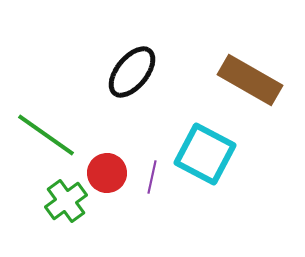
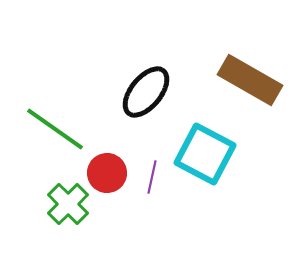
black ellipse: moved 14 px right, 20 px down
green line: moved 9 px right, 6 px up
green cross: moved 2 px right, 3 px down; rotated 9 degrees counterclockwise
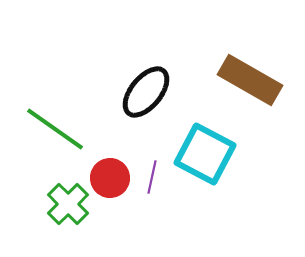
red circle: moved 3 px right, 5 px down
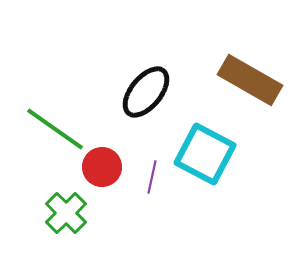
red circle: moved 8 px left, 11 px up
green cross: moved 2 px left, 9 px down
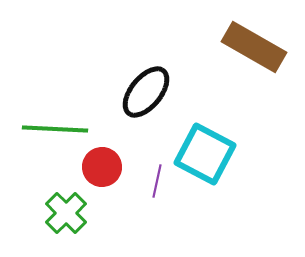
brown rectangle: moved 4 px right, 33 px up
green line: rotated 32 degrees counterclockwise
purple line: moved 5 px right, 4 px down
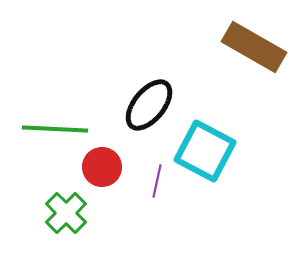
black ellipse: moved 3 px right, 13 px down
cyan square: moved 3 px up
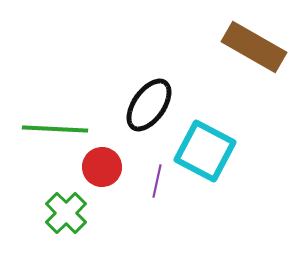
black ellipse: rotated 4 degrees counterclockwise
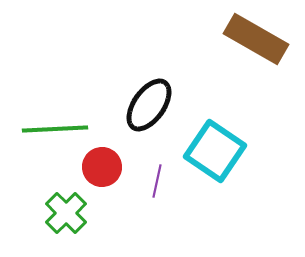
brown rectangle: moved 2 px right, 8 px up
green line: rotated 6 degrees counterclockwise
cyan square: moved 10 px right; rotated 6 degrees clockwise
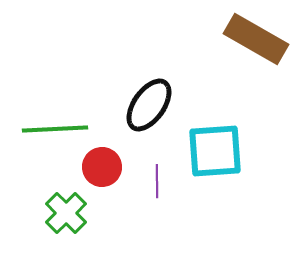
cyan square: rotated 38 degrees counterclockwise
purple line: rotated 12 degrees counterclockwise
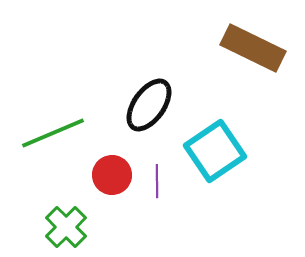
brown rectangle: moved 3 px left, 9 px down; rotated 4 degrees counterclockwise
green line: moved 2 px left, 4 px down; rotated 20 degrees counterclockwise
cyan square: rotated 30 degrees counterclockwise
red circle: moved 10 px right, 8 px down
green cross: moved 14 px down
